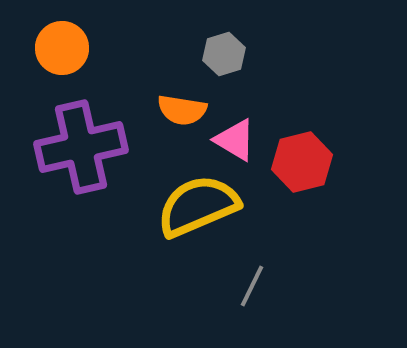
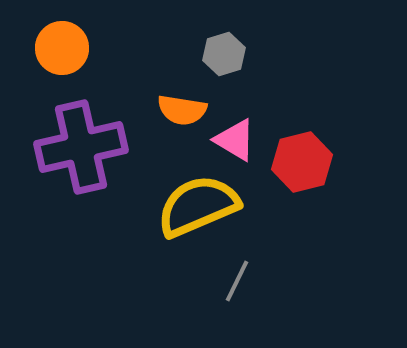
gray line: moved 15 px left, 5 px up
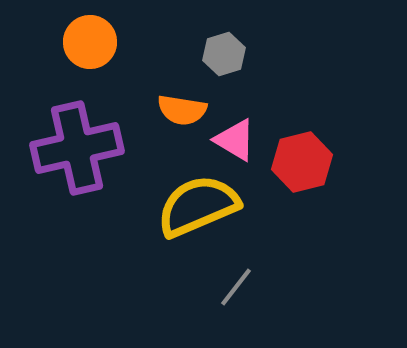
orange circle: moved 28 px right, 6 px up
purple cross: moved 4 px left, 1 px down
gray line: moved 1 px left, 6 px down; rotated 12 degrees clockwise
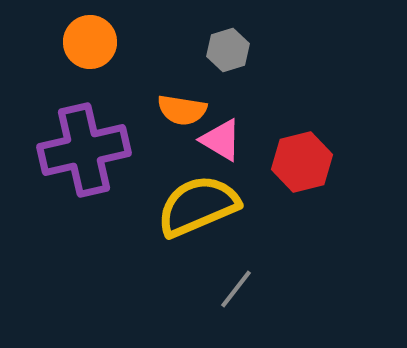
gray hexagon: moved 4 px right, 4 px up
pink triangle: moved 14 px left
purple cross: moved 7 px right, 2 px down
gray line: moved 2 px down
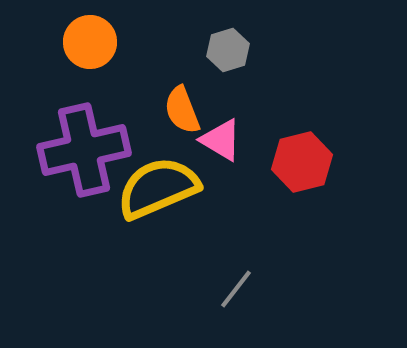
orange semicircle: rotated 60 degrees clockwise
yellow semicircle: moved 40 px left, 18 px up
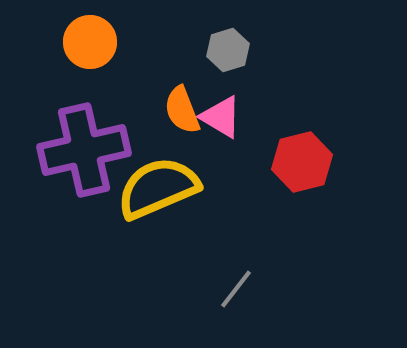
pink triangle: moved 23 px up
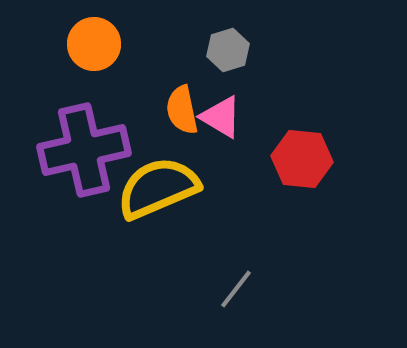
orange circle: moved 4 px right, 2 px down
orange semicircle: rotated 9 degrees clockwise
red hexagon: moved 3 px up; rotated 20 degrees clockwise
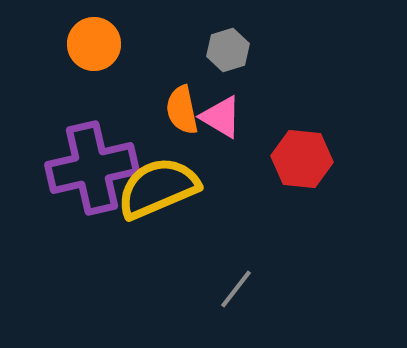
purple cross: moved 8 px right, 18 px down
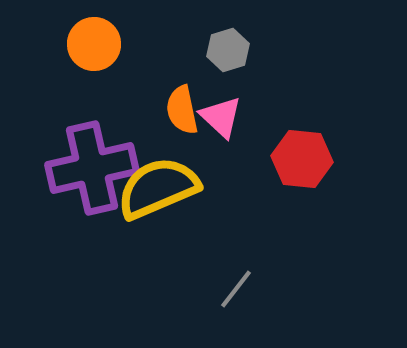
pink triangle: rotated 12 degrees clockwise
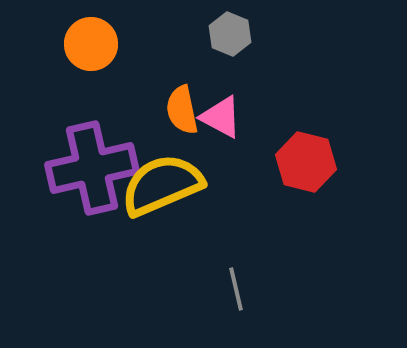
orange circle: moved 3 px left
gray hexagon: moved 2 px right, 16 px up; rotated 21 degrees counterclockwise
pink triangle: rotated 15 degrees counterclockwise
red hexagon: moved 4 px right, 3 px down; rotated 8 degrees clockwise
yellow semicircle: moved 4 px right, 3 px up
gray line: rotated 51 degrees counterclockwise
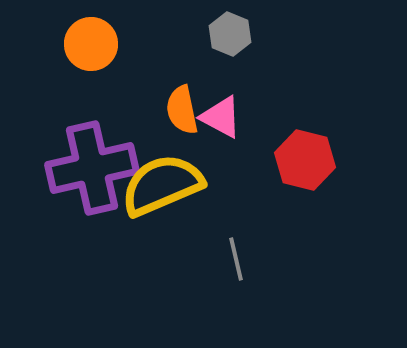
red hexagon: moved 1 px left, 2 px up
gray line: moved 30 px up
